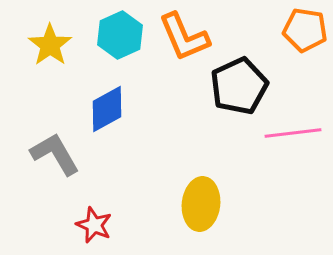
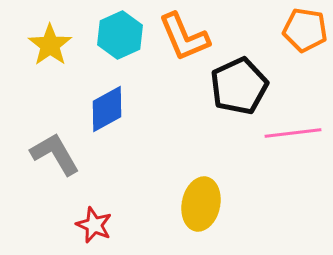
yellow ellipse: rotated 6 degrees clockwise
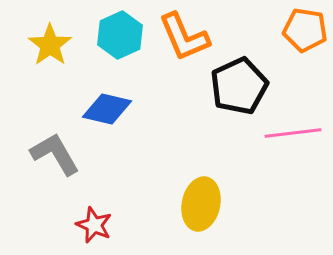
blue diamond: rotated 42 degrees clockwise
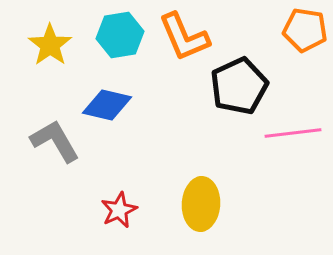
cyan hexagon: rotated 15 degrees clockwise
blue diamond: moved 4 px up
gray L-shape: moved 13 px up
yellow ellipse: rotated 9 degrees counterclockwise
red star: moved 25 px right, 15 px up; rotated 24 degrees clockwise
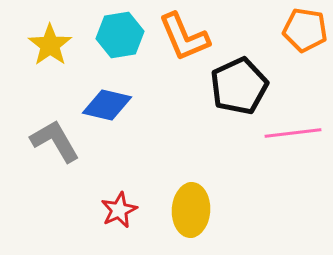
yellow ellipse: moved 10 px left, 6 px down
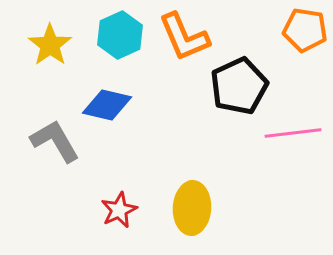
cyan hexagon: rotated 15 degrees counterclockwise
yellow ellipse: moved 1 px right, 2 px up
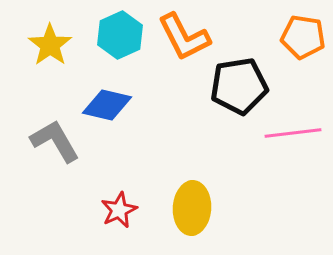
orange pentagon: moved 2 px left, 7 px down
orange L-shape: rotated 4 degrees counterclockwise
black pentagon: rotated 16 degrees clockwise
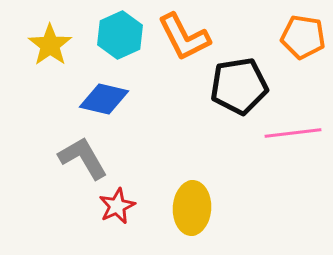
blue diamond: moved 3 px left, 6 px up
gray L-shape: moved 28 px right, 17 px down
red star: moved 2 px left, 4 px up
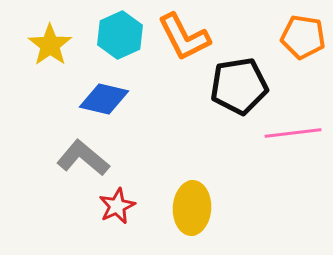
gray L-shape: rotated 20 degrees counterclockwise
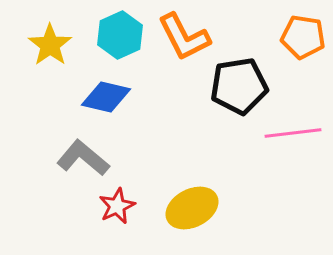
blue diamond: moved 2 px right, 2 px up
yellow ellipse: rotated 60 degrees clockwise
